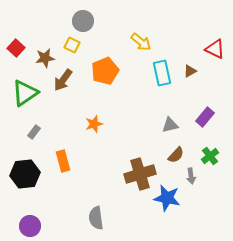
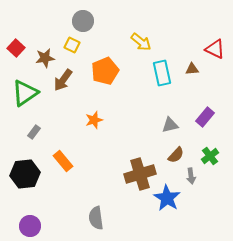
brown triangle: moved 2 px right, 2 px up; rotated 24 degrees clockwise
orange star: moved 4 px up
orange rectangle: rotated 25 degrees counterclockwise
blue star: rotated 20 degrees clockwise
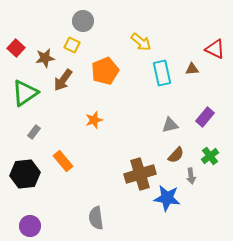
blue star: rotated 24 degrees counterclockwise
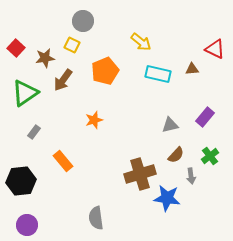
cyan rectangle: moved 4 px left, 1 px down; rotated 65 degrees counterclockwise
black hexagon: moved 4 px left, 7 px down
purple circle: moved 3 px left, 1 px up
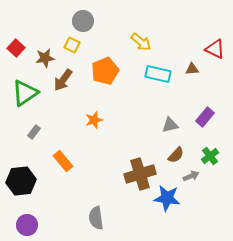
gray arrow: rotated 105 degrees counterclockwise
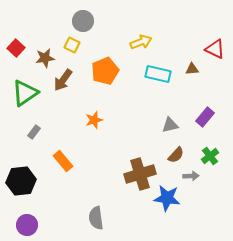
yellow arrow: rotated 60 degrees counterclockwise
gray arrow: rotated 21 degrees clockwise
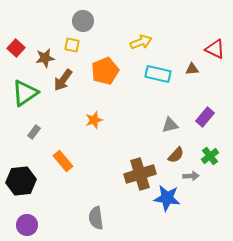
yellow square: rotated 14 degrees counterclockwise
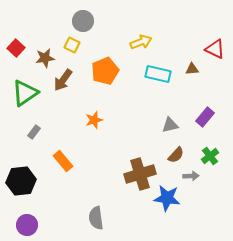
yellow square: rotated 14 degrees clockwise
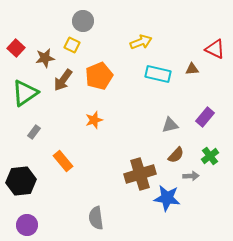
orange pentagon: moved 6 px left, 5 px down
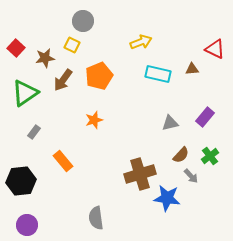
gray triangle: moved 2 px up
brown semicircle: moved 5 px right
gray arrow: rotated 49 degrees clockwise
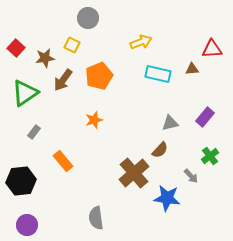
gray circle: moved 5 px right, 3 px up
red triangle: moved 3 px left; rotated 30 degrees counterclockwise
brown semicircle: moved 21 px left, 5 px up
brown cross: moved 6 px left, 1 px up; rotated 24 degrees counterclockwise
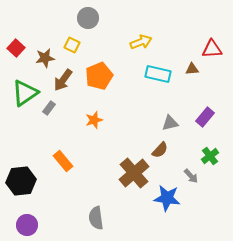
gray rectangle: moved 15 px right, 24 px up
